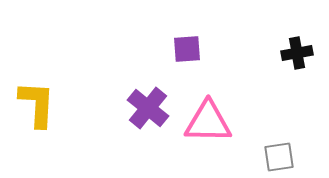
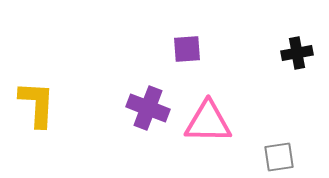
purple cross: rotated 18 degrees counterclockwise
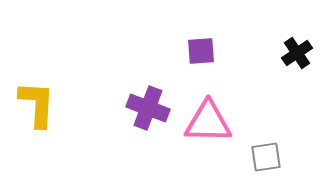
purple square: moved 14 px right, 2 px down
black cross: rotated 24 degrees counterclockwise
gray square: moved 13 px left
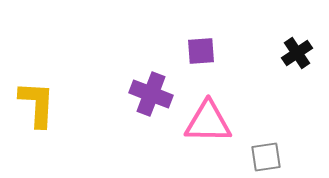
purple cross: moved 3 px right, 14 px up
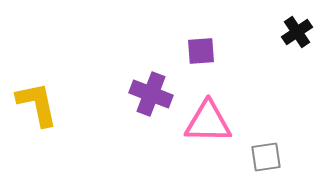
black cross: moved 21 px up
yellow L-shape: rotated 15 degrees counterclockwise
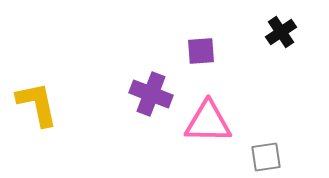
black cross: moved 16 px left
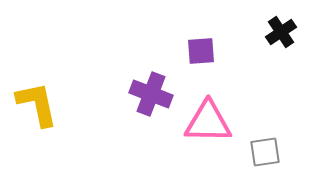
gray square: moved 1 px left, 5 px up
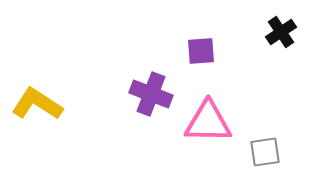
yellow L-shape: rotated 45 degrees counterclockwise
